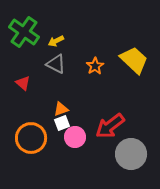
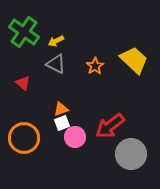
orange circle: moved 7 px left
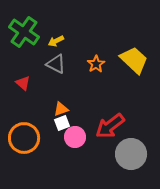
orange star: moved 1 px right, 2 px up
